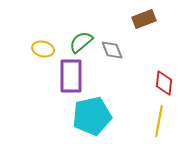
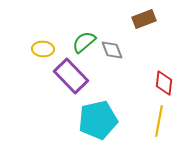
green semicircle: moved 3 px right
yellow ellipse: rotated 10 degrees counterclockwise
purple rectangle: rotated 44 degrees counterclockwise
cyan pentagon: moved 6 px right, 4 px down
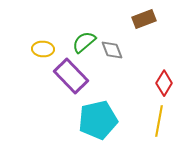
red diamond: rotated 25 degrees clockwise
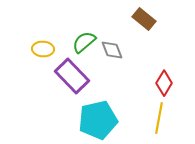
brown rectangle: rotated 60 degrees clockwise
purple rectangle: moved 1 px right
yellow line: moved 3 px up
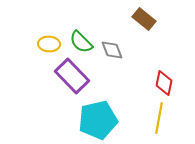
green semicircle: moved 3 px left; rotated 95 degrees counterclockwise
yellow ellipse: moved 6 px right, 5 px up
red diamond: rotated 20 degrees counterclockwise
